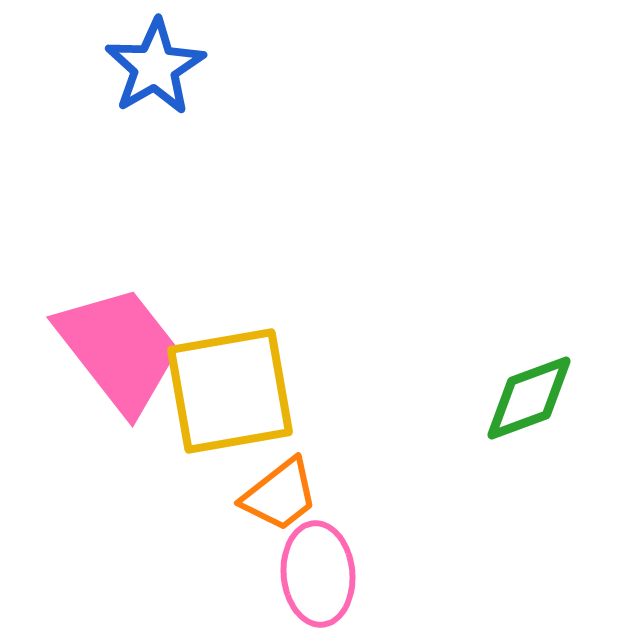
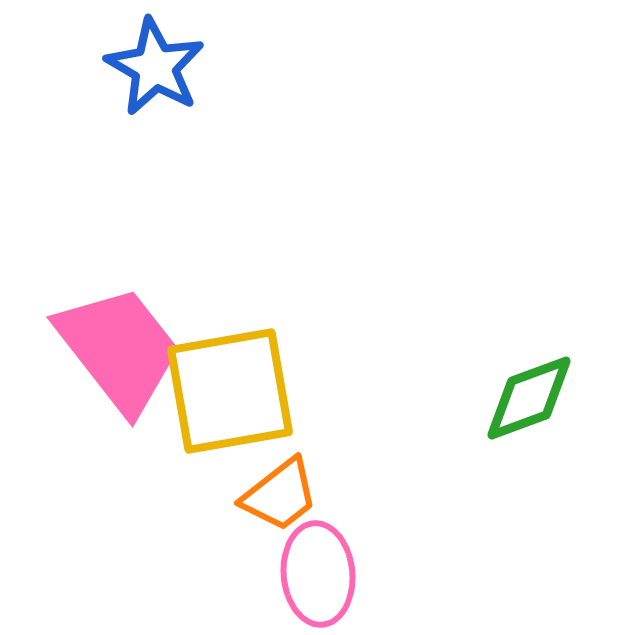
blue star: rotated 12 degrees counterclockwise
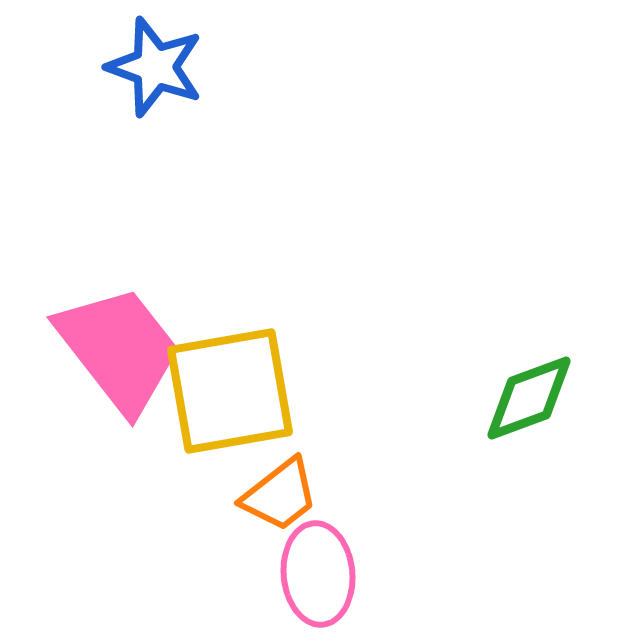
blue star: rotated 10 degrees counterclockwise
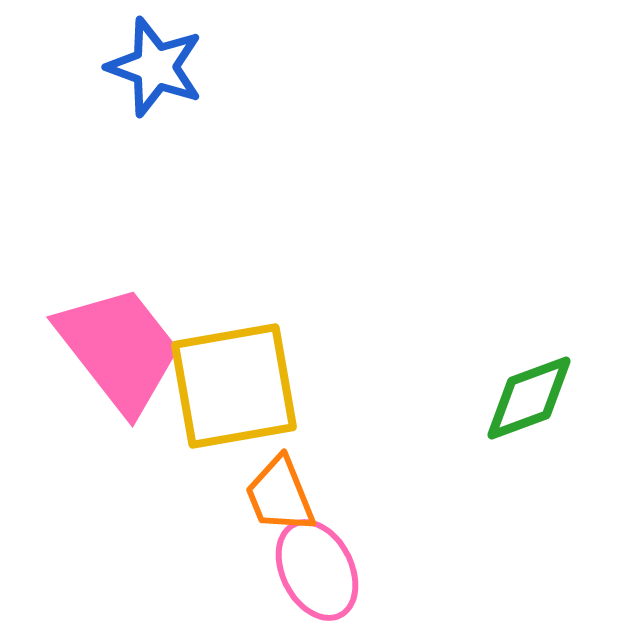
yellow square: moved 4 px right, 5 px up
orange trapezoid: rotated 106 degrees clockwise
pink ellipse: moved 1 px left, 4 px up; rotated 22 degrees counterclockwise
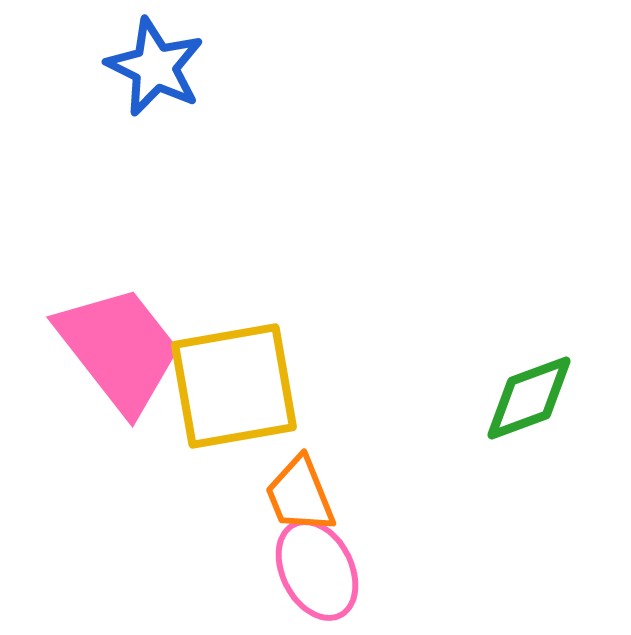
blue star: rotated 6 degrees clockwise
orange trapezoid: moved 20 px right
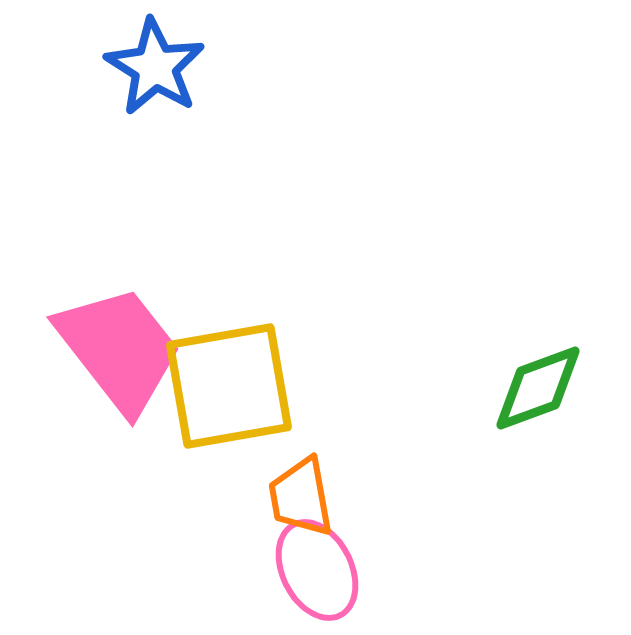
blue star: rotated 6 degrees clockwise
yellow square: moved 5 px left
green diamond: moved 9 px right, 10 px up
orange trapezoid: moved 1 px right, 2 px down; rotated 12 degrees clockwise
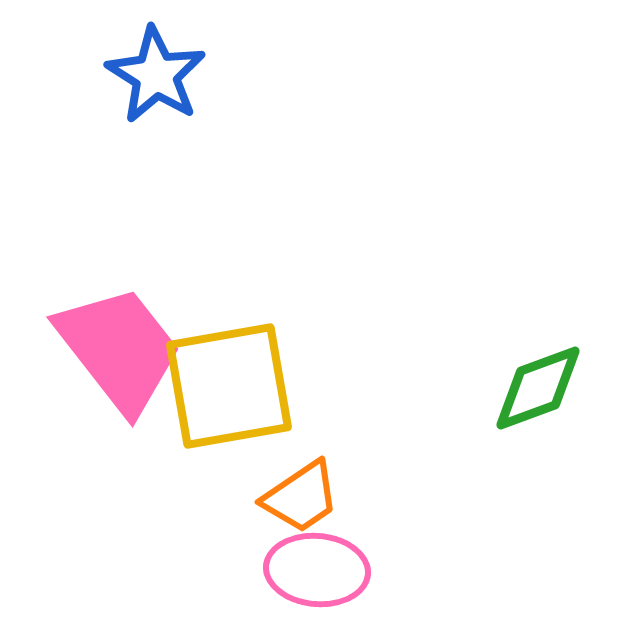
blue star: moved 1 px right, 8 px down
orange trapezoid: rotated 114 degrees counterclockwise
pink ellipse: rotated 58 degrees counterclockwise
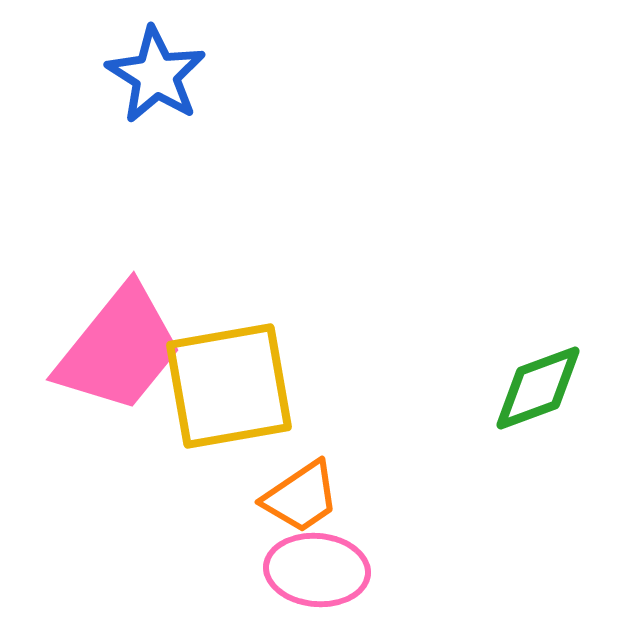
pink trapezoid: rotated 77 degrees clockwise
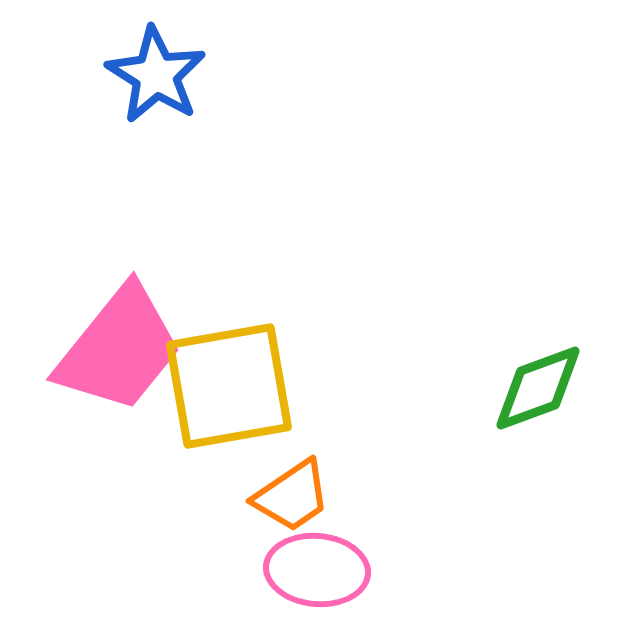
orange trapezoid: moved 9 px left, 1 px up
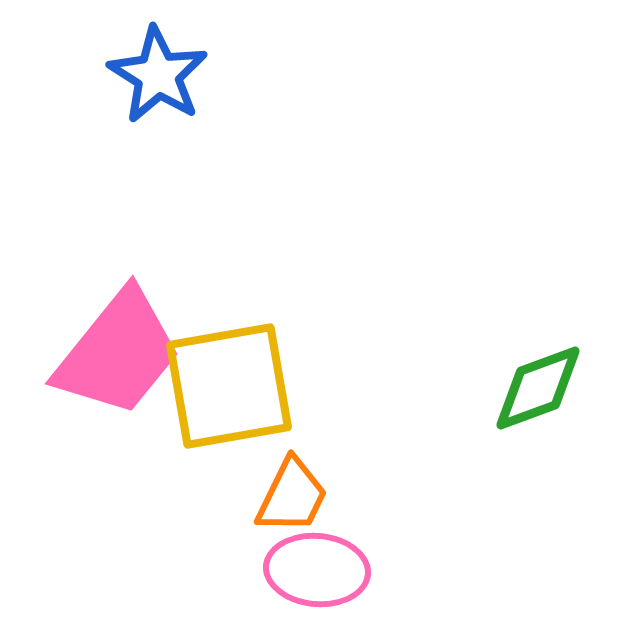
blue star: moved 2 px right
pink trapezoid: moved 1 px left, 4 px down
orange trapezoid: rotated 30 degrees counterclockwise
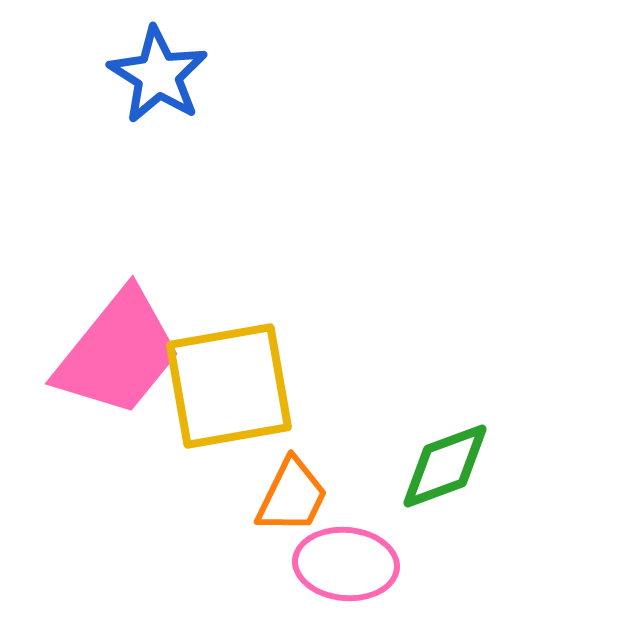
green diamond: moved 93 px left, 78 px down
pink ellipse: moved 29 px right, 6 px up
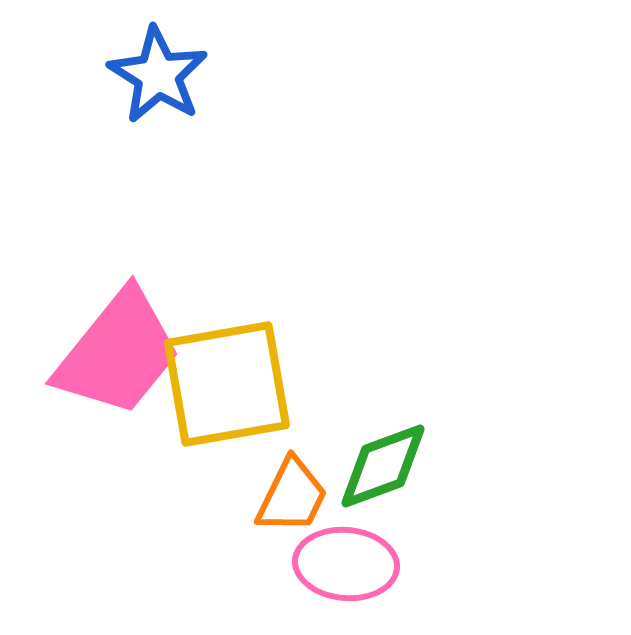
yellow square: moved 2 px left, 2 px up
green diamond: moved 62 px left
